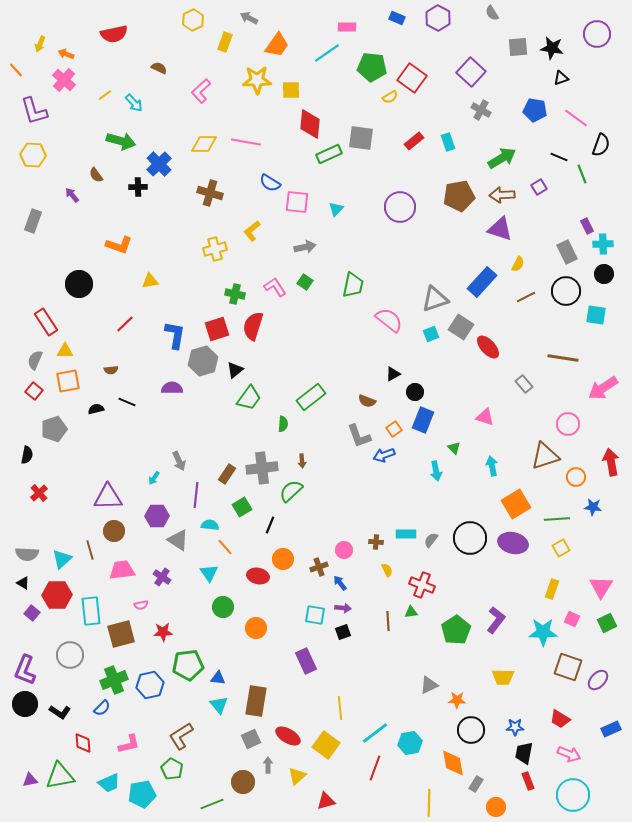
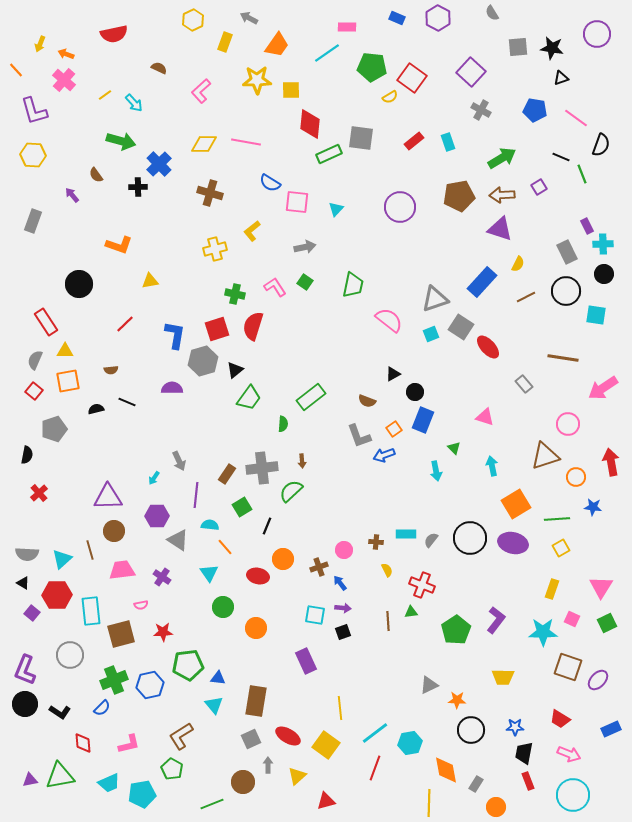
black line at (559, 157): moved 2 px right
black line at (270, 525): moved 3 px left, 1 px down
cyan triangle at (219, 705): moved 5 px left
orange diamond at (453, 763): moved 7 px left, 7 px down
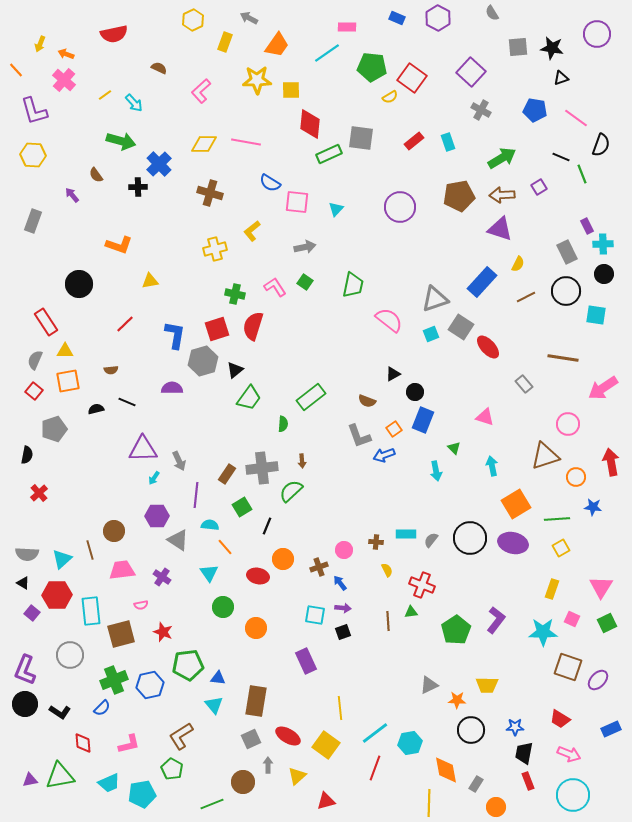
purple triangle at (108, 497): moved 35 px right, 48 px up
red star at (163, 632): rotated 24 degrees clockwise
yellow trapezoid at (503, 677): moved 16 px left, 8 px down
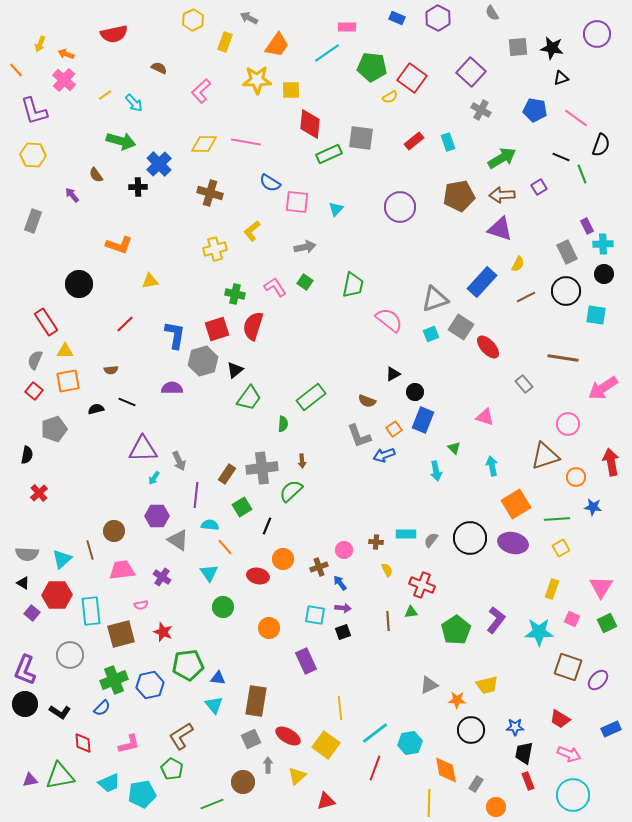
orange circle at (256, 628): moved 13 px right
cyan star at (543, 632): moved 4 px left
yellow trapezoid at (487, 685): rotated 15 degrees counterclockwise
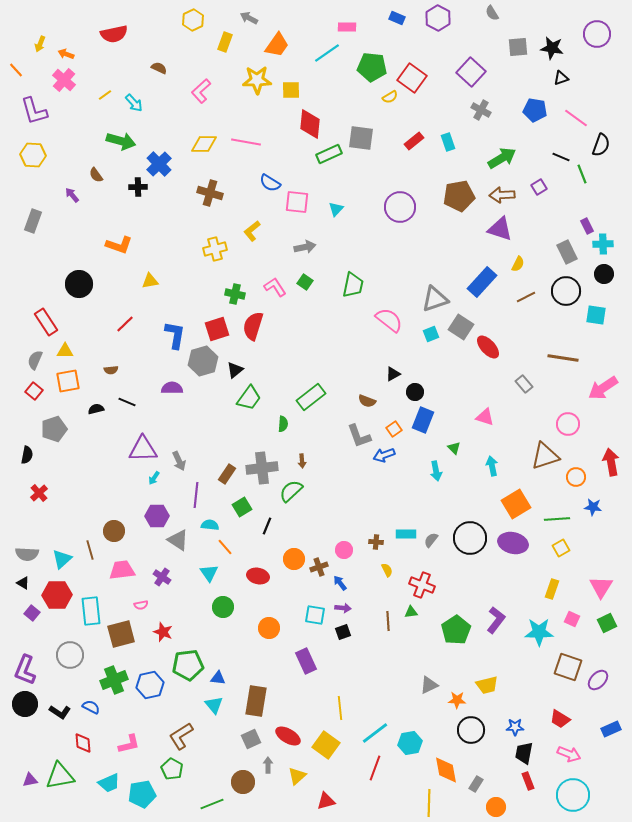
orange circle at (283, 559): moved 11 px right
blue semicircle at (102, 708): moved 11 px left, 1 px up; rotated 108 degrees counterclockwise
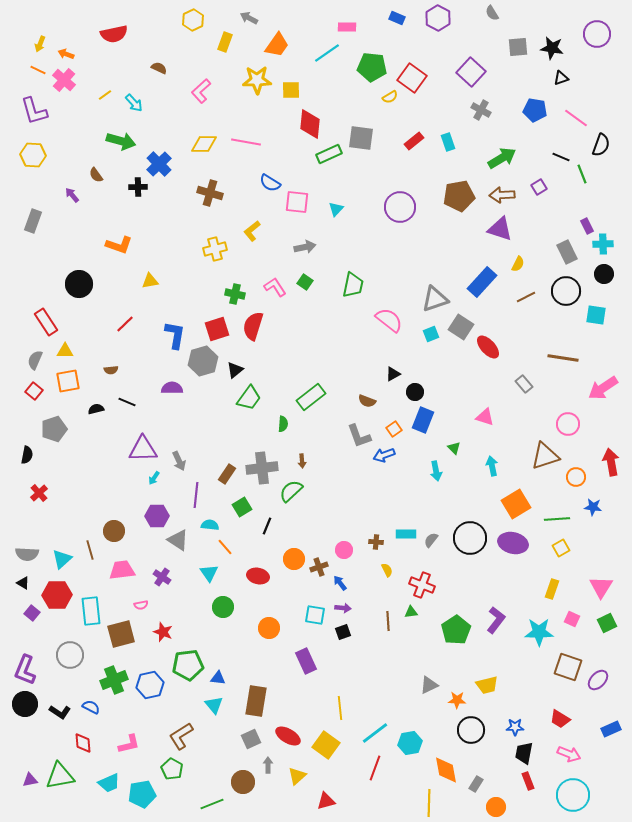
orange line at (16, 70): moved 22 px right; rotated 21 degrees counterclockwise
